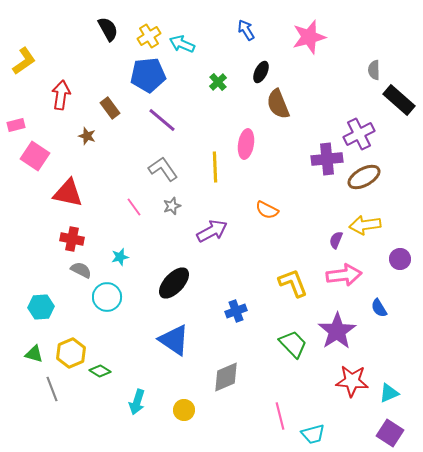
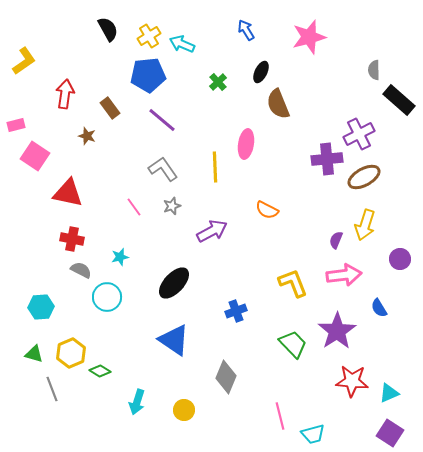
red arrow at (61, 95): moved 4 px right, 1 px up
yellow arrow at (365, 225): rotated 64 degrees counterclockwise
gray diamond at (226, 377): rotated 44 degrees counterclockwise
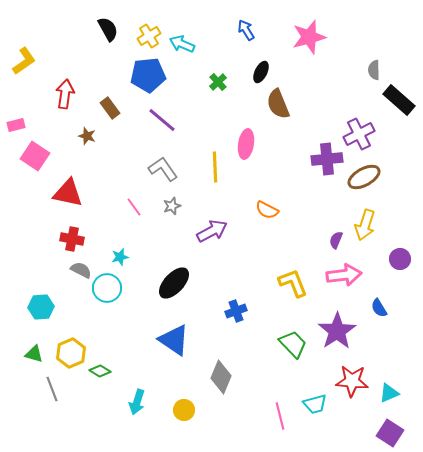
cyan circle at (107, 297): moved 9 px up
gray diamond at (226, 377): moved 5 px left
cyan trapezoid at (313, 434): moved 2 px right, 30 px up
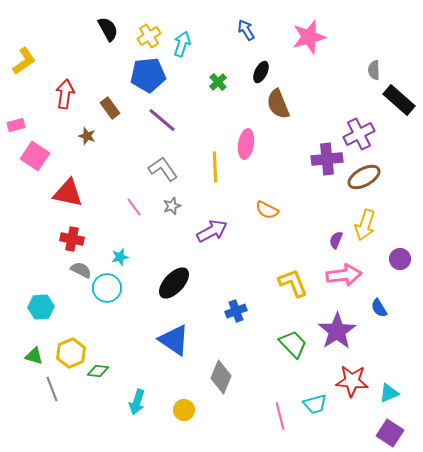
cyan arrow at (182, 44): rotated 85 degrees clockwise
green triangle at (34, 354): moved 2 px down
green diamond at (100, 371): moved 2 px left; rotated 25 degrees counterclockwise
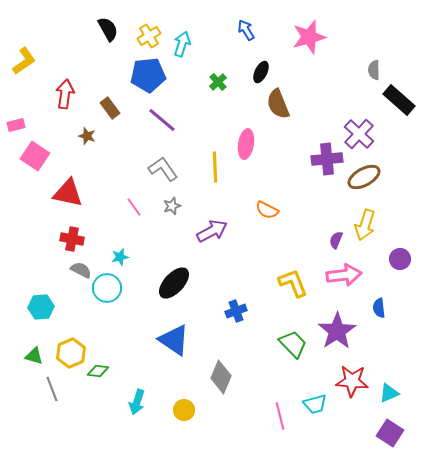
purple cross at (359, 134): rotated 20 degrees counterclockwise
blue semicircle at (379, 308): rotated 24 degrees clockwise
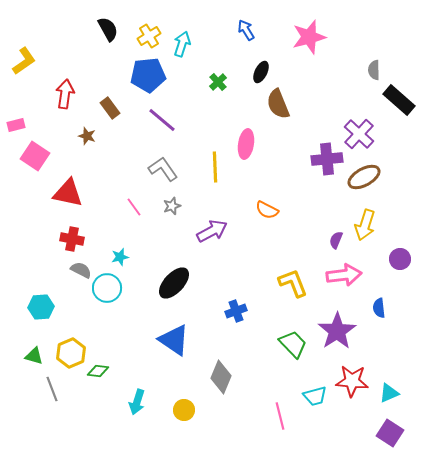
cyan trapezoid at (315, 404): moved 8 px up
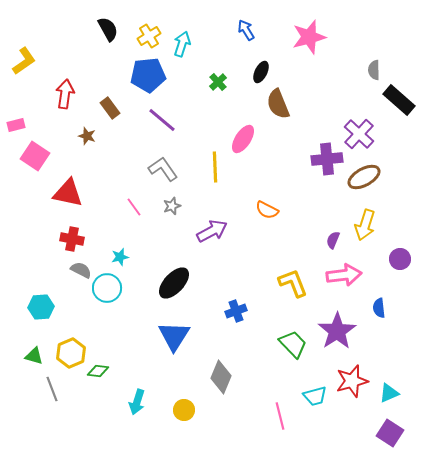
pink ellipse at (246, 144): moved 3 px left, 5 px up; rotated 24 degrees clockwise
purple semicircle at (336, 240): moved 3 px left
blue triangle at (174, 340): moved 4 px up; rotated 28 degrees clockwise
red star at (352, 381): rotated 20 degrees counterclockwise
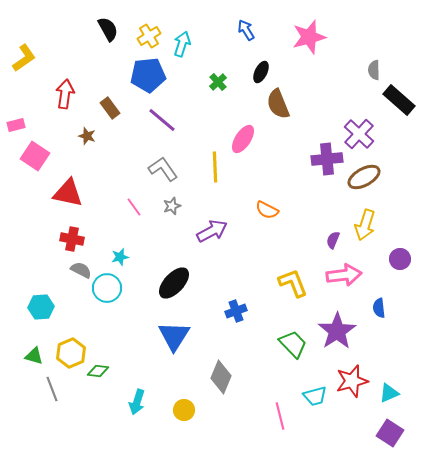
yellow L-shape at (24, 61): moved 3 px up
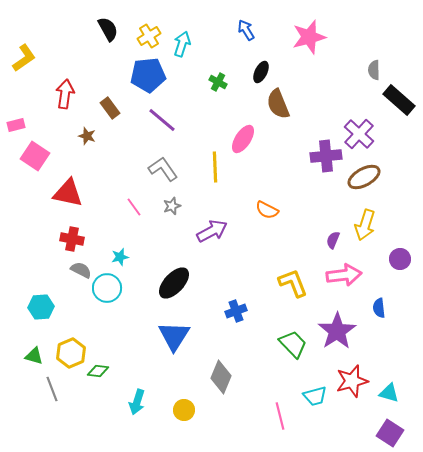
green cross at (218, 82): rotated 18 degrees counterclockwise
purple cross at (327, 159): moved 1 px left, 3 px up
cyan triangle at (389, 393): rotated 40 degrees clockwise
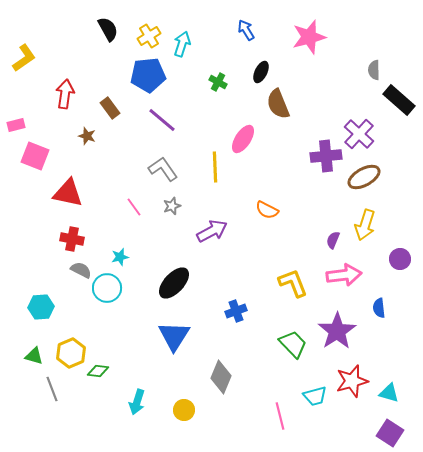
pink square at (35, 156): rotated 12 degrees counterclockwise
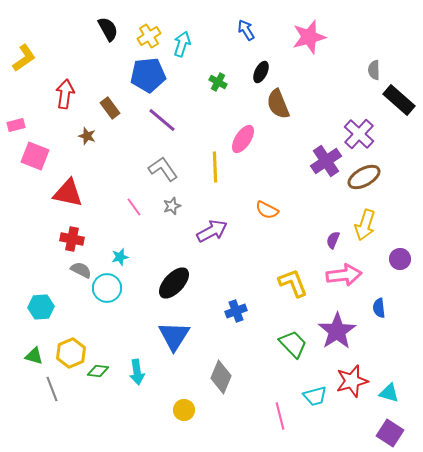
purple cross at (326, 156): moved 5 px down; rotated 28 degrees counterclockwise
cyan arrow at (137, 402): moved 30 px up; rotated 25 degrees counterclockwise
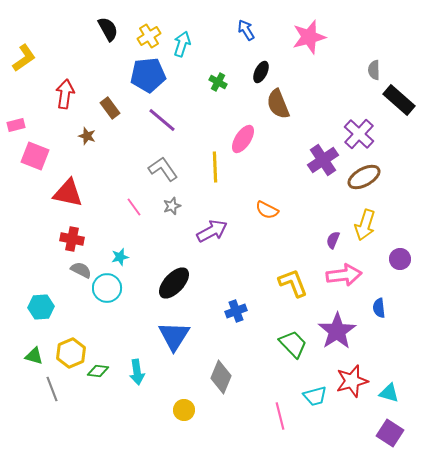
purple cross at (326, 161): moved 3 px left, 1 px up
